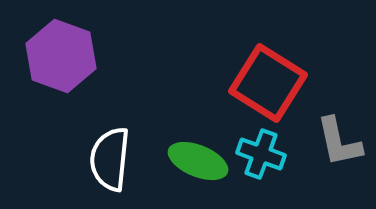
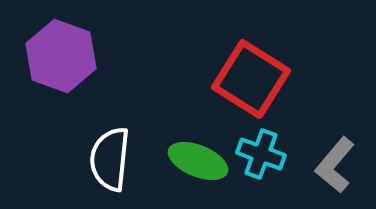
red square: moved 17 px left, 4 px up
gray L-shape: moved 4 px left, 23 px down; rotated 52 degrees clockwise
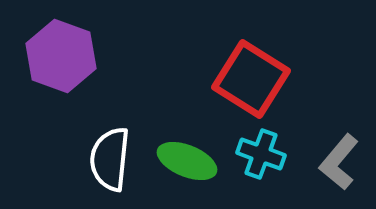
green ellipse: moved 11 px left
gray L-shape: moved 4 px right, 3 px up
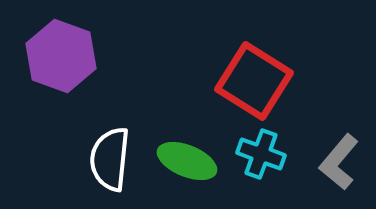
red square: moved 3 px right, 2 px down
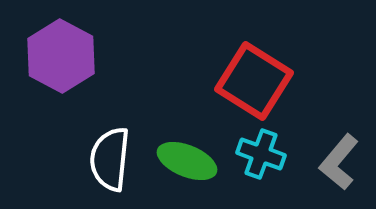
purple hexagon: rotated 8 degrees clockwise
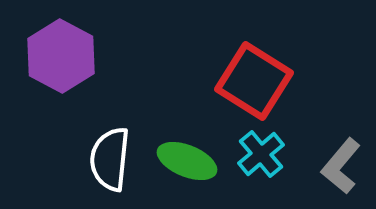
cyan cross: rotated 30 degrees clockwise
gray L-shape: moved 2 px right, 4 px down
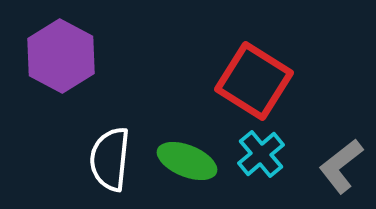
gray L-shape: rotated 12 degrees clockwise
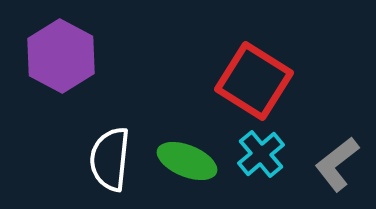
gray L-shape: moved 4 px left, 2 px up
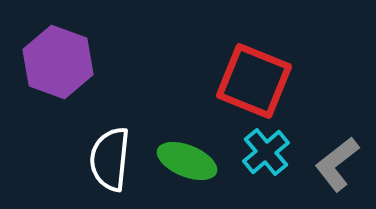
purple hexagon: moved 3 px left, 6 px down; rotated 8 degrees counterclockwise
red square: rotated 10 degrees counterclockwise
cyan cross: moved 5 px right, 2 px up
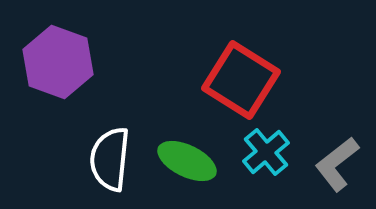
red square: moved 13 px left, 1 px up; rotated 10 degrees clockwise
green ellipse: rotated 4 degrees clockwise
